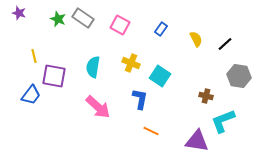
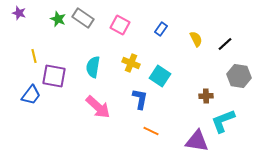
brown cross: rotated 16 degrees counterclockwise
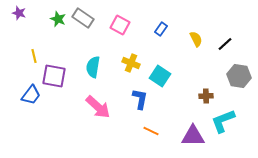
purple triangle: moved 4 px left, 5 px up; rotated 10 degrees counterclockwise
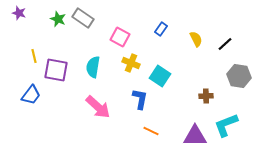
pink square: moved 12 px down
purple square: moved 2 px right, 6 px up
cyan L-shape: moved 3 px right, 4 px down
purple triangle: moved 2 px right
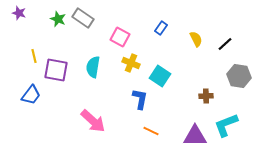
blue rectangle: moved 1 px up
pink arrow: moved 5 px left, 14 px down
